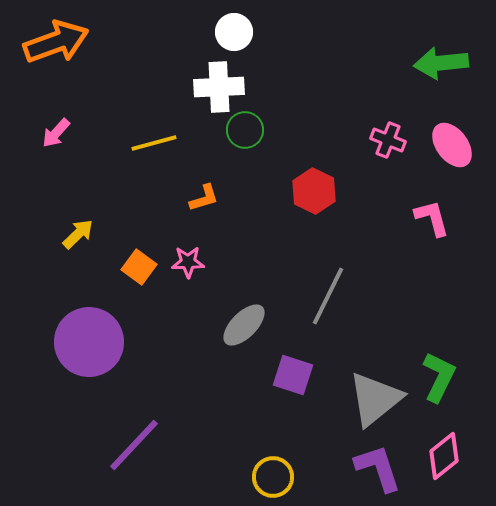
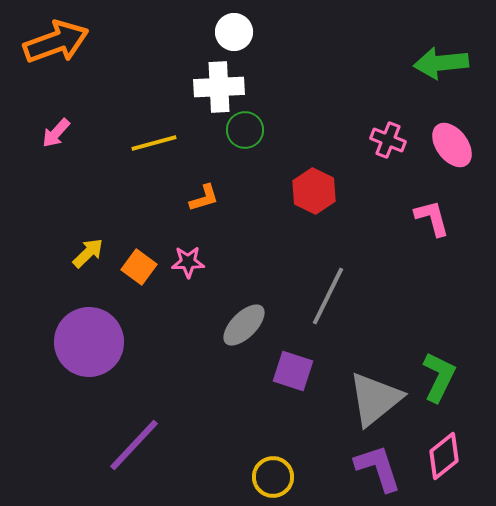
yellow arrow: moved 10 px right, 19 px down
purple square: moved 4 px up
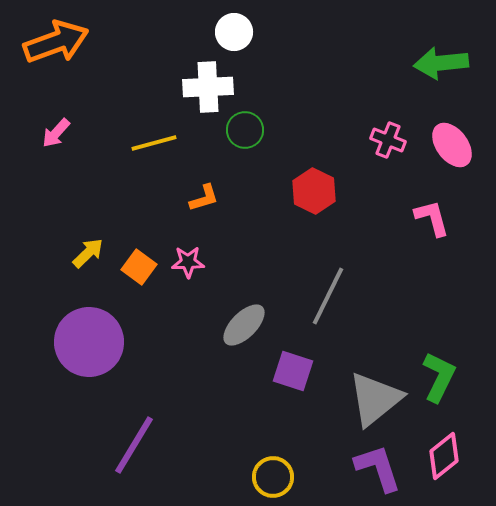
white cross: moved 11 px left
purple line: rotated 12 degrees counterclockwise
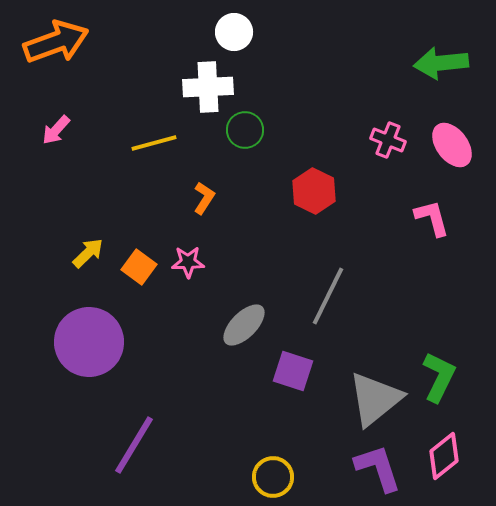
pink arrow: moved 3 px up
orange L-shape: rotated 40 degrees counterclockwise
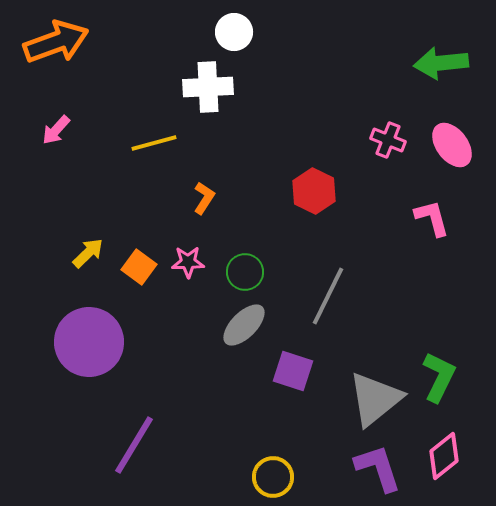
green circle: moved 142 px down
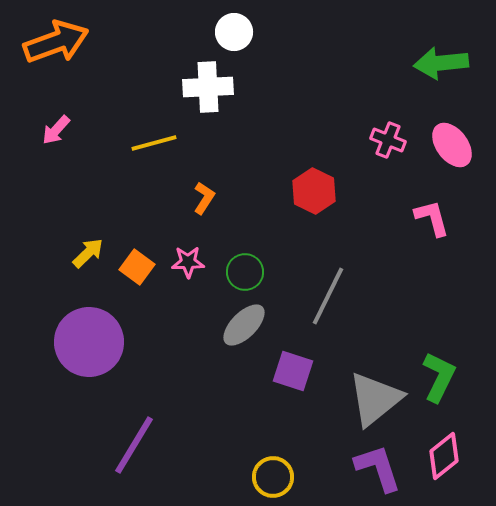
orange square: moved 2 px left
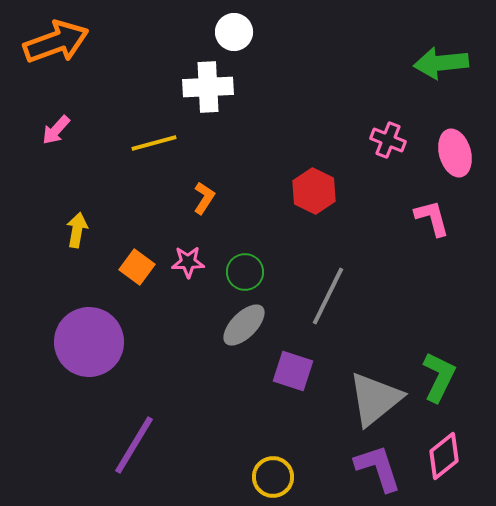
pink ellipse: moved 3 px right, 8 px down; rotated 21 degrees clockwise
yellow arrow: moved 11 px left, 23 px up; rotated 36 degrees counterclockwise
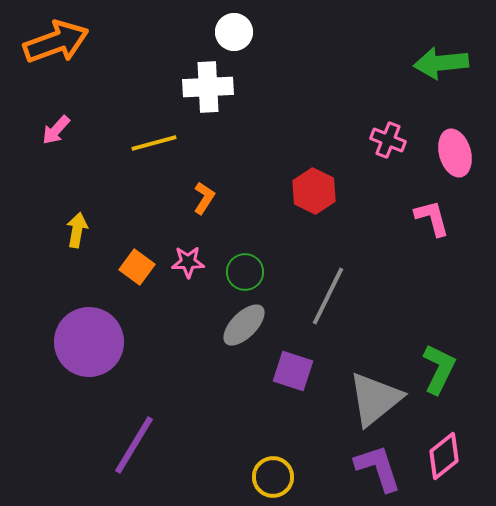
green L-shape: moved 8 px up
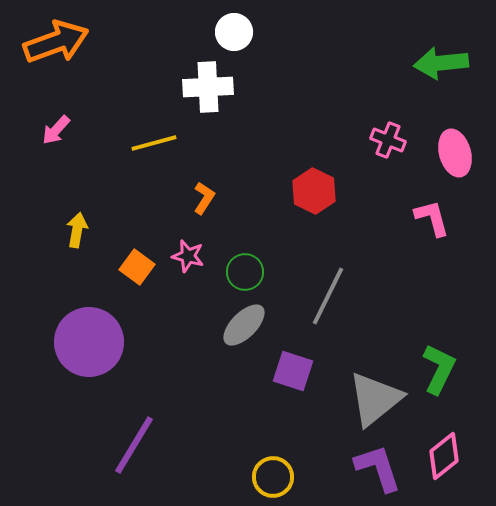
pink star: moved 6 px up; rotated 16 degrees clockwise
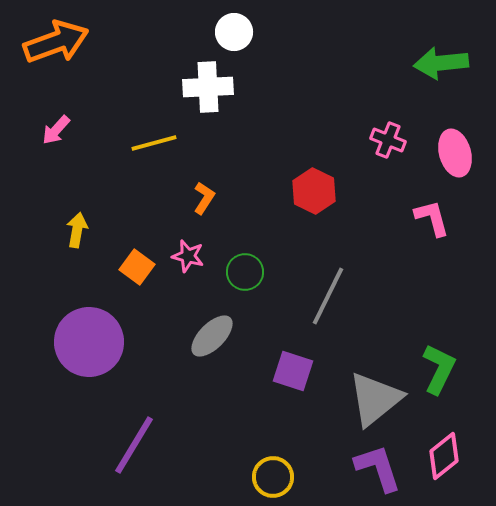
gray ellipse: moved 32 px left, 11 px down
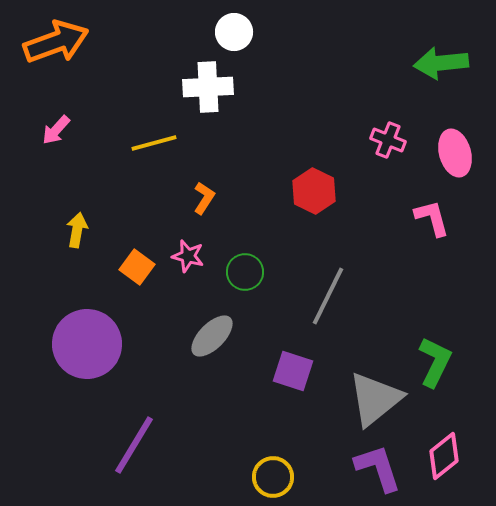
purple circle: moved 2 px left, 2 px down
green L-shape: moved 4 px left, 7 px up
